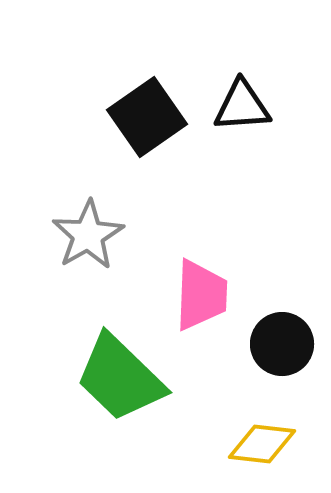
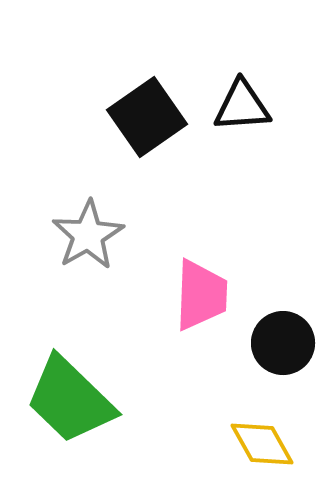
black circle: moved 1 px right, 1 px up
green trapezoid: moved 50 px left, 22 px down
yellow diamond: rotated 54 degrees clockwise
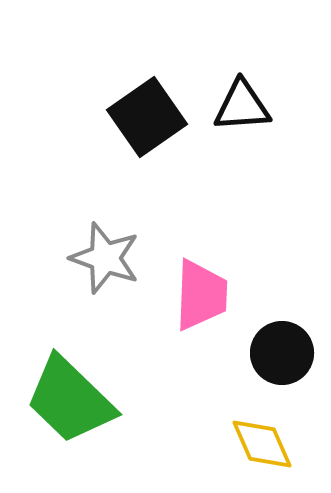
gray star: moved 17 px right, 23 px down; rotated 22 degrees counterclockwise
black circle: moved 1 px left, 10 px down
yellow diamond: rotated 6 degrees clockwise
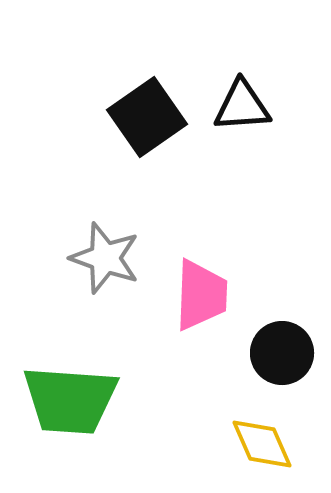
green trapezoid: rotated 40 degrees counterclockwise
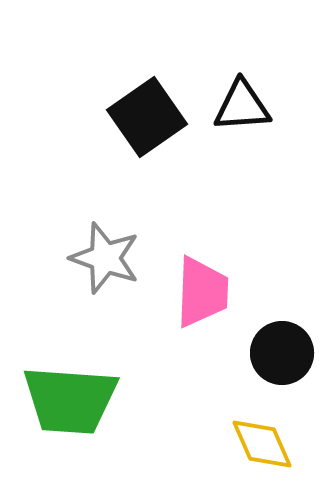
pink trapezoid: moved 1 px right, 3 px up
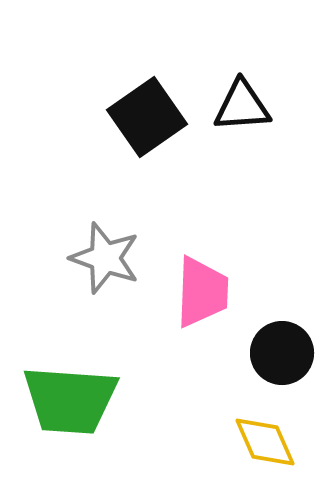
yellow diamond: moved 3 px right, 2 px up
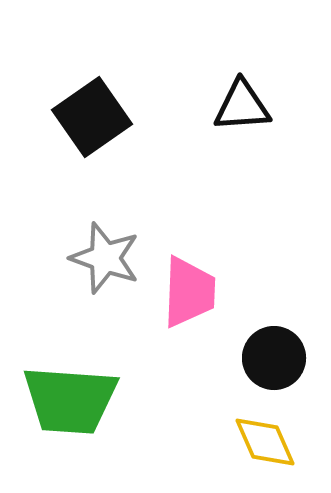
black square: moved 55 px left
pink trapezoid: moved 13 px left
black circle: moved 8 px left, 5 px down
